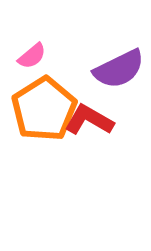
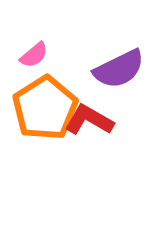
pink semicircle: moved 2 px right, 1 px up
orange pentagon: moved 1 px right, 1 px up
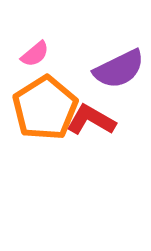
pink semicircle: moved 1 px right, 1 px up
red L-shape: moved 2 px right
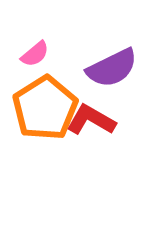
purple semicircle: moved 7 px left, 1 px up
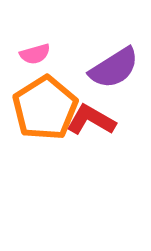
pink semicircle: rotated 24 degrees clockwise
purple semicircle: moved 2 px right; rotated 6 degrees counterclockwise
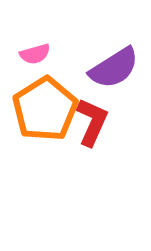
orange pentagon: moved 1 px down
red L-shape: moved 1 px right, 2 px down; rotated 84 degrees clockwise
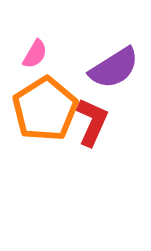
pink semicircle: rotated 44 degrees counterclockwise
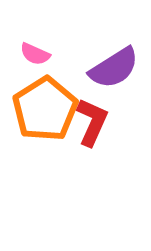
pink semicircle: rotated 84 degrees clockwise
